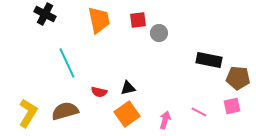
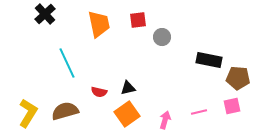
black cross: rotated 20 degrees clockwise
orange trapezoid: moved 4 px down
gray circle: moved 3 px right, 4 px down
pink line: rotated 42 degrees counterclockwise
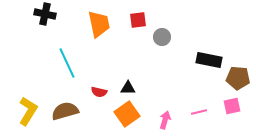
black cross: rotated 35 degrees counterclockwise
black triangle: rotated 14 degrees clockwise
yellow L-shape: moved 2 px up
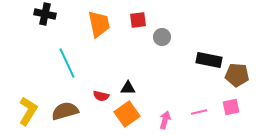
brown pentagon: moved 1 px left, 3 px up
red semicircle: moved 2 px right, 4 px down
pink square: moved 1 px left, 1 px down
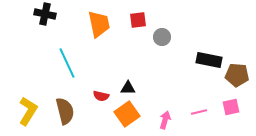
brown semicircle: rotated 92 degrees clockwise
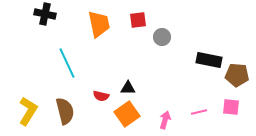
pink square: rotated 18 degrees clockwise
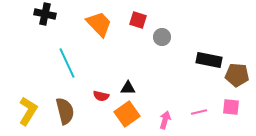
red square: rotated 24 degrees clockwise
orange trapezoid: rotated 32 degrees counterclockwise
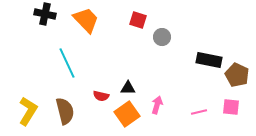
orange trapezoid: moved 13 px left, 4 px up
brown pentagon: rotated 20 degrees clockwise
pink arrow: moved 8 px left, 15 px up
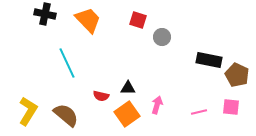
orange trapezoid: moved 2 px right
brown semicircle: moved 1 px right, 4 px down; rotated 36 degrees counterclockwise
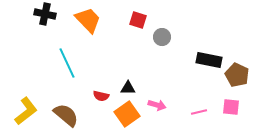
pink arrow: rotated 90 degrees clockwise
yellow L-shape: moved 2 px left; rotated 20 degrees clockwise
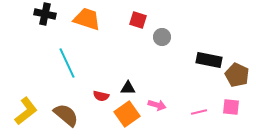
orange trapezoid: moved 1 px left, 1 px up; rotated 28 degrees counterclockwise
